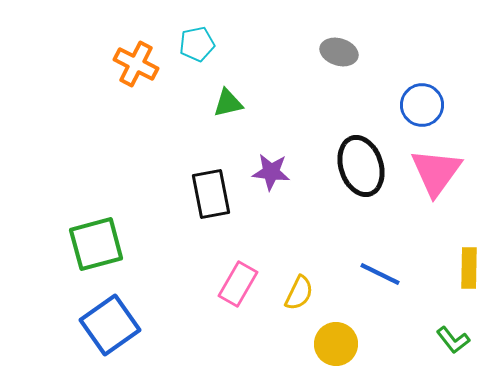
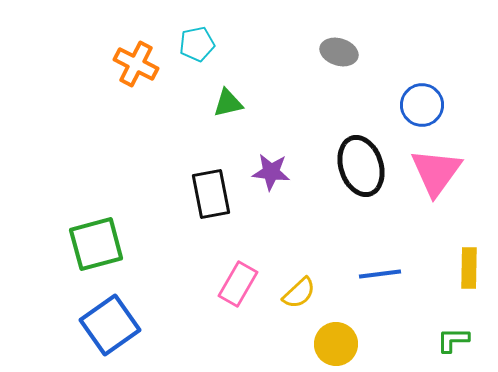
blue line: rotated 33 degrees counterclockwise
yellow semicircle: rotated 21 degrees clockwise
green L-shape: rotated 128 degrees clockwise
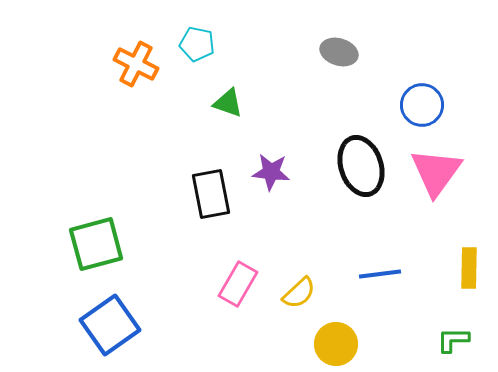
cyan pentagon: rotated 24 degrees clockwise
green triangle: rotated 32 degrees clockwise
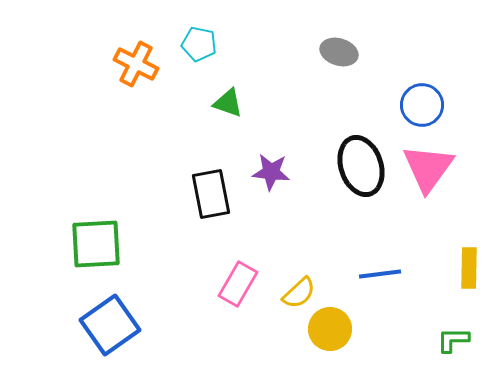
cyan pentagon: moved 2 px right
pink triangle: moved 8 px left, 4 px up
green square: rotated 12 degrees clockwise
yellow circle: moved 6 px left, 15 px up
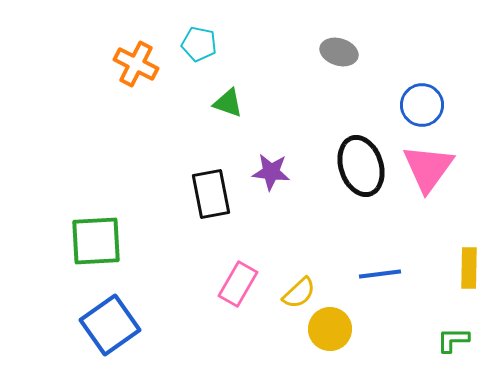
green square: moved 3 px up
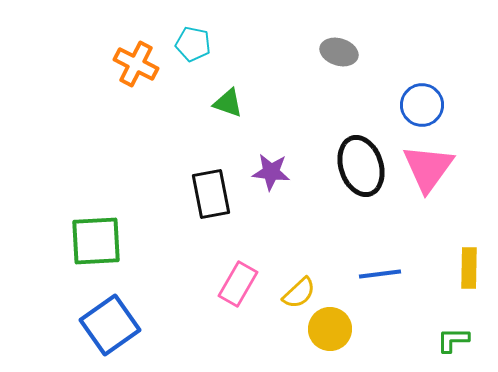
cyan pentagon: moved 6 px left
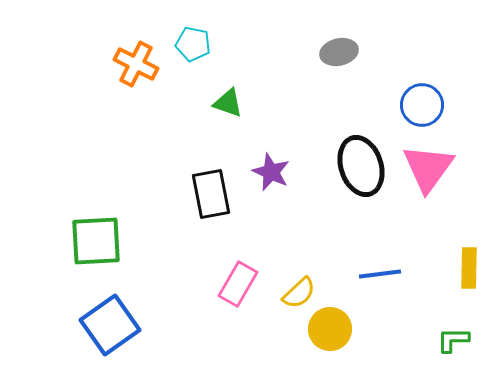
gray ellipse: rotated 30 degrees counterclockwise
purple star: rotated 18 degrees clockwise
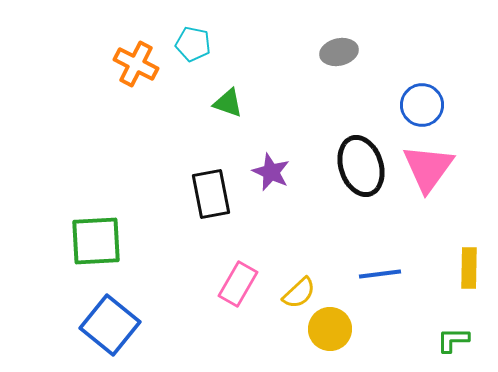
blue square: rotated 16 degrees counterclockwise
